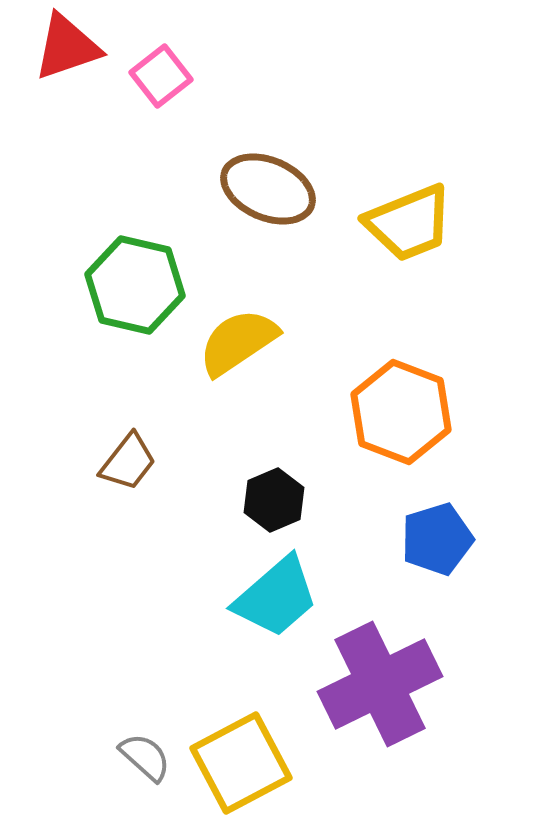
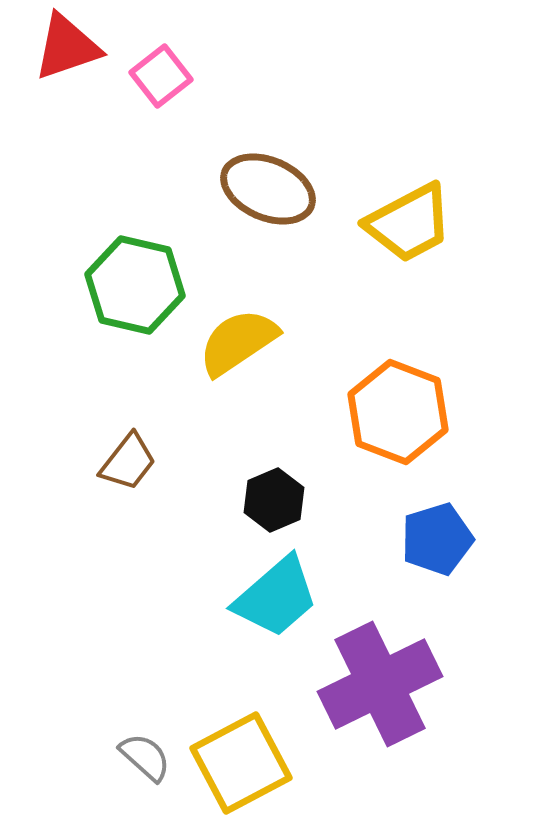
yellow trapezoid: rotated 6 degrees counterclockwise
orange hexagon: moved 3 px left
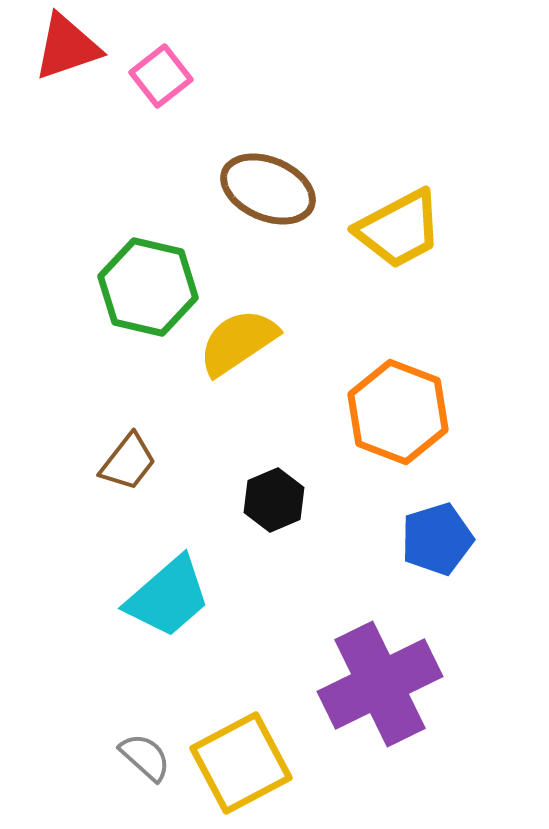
yellow trapezoid: moved 10 px left, 6 px down
green hexagon: moved 13 px right, 2 px down
cyan trapezoid: moved 108 px left
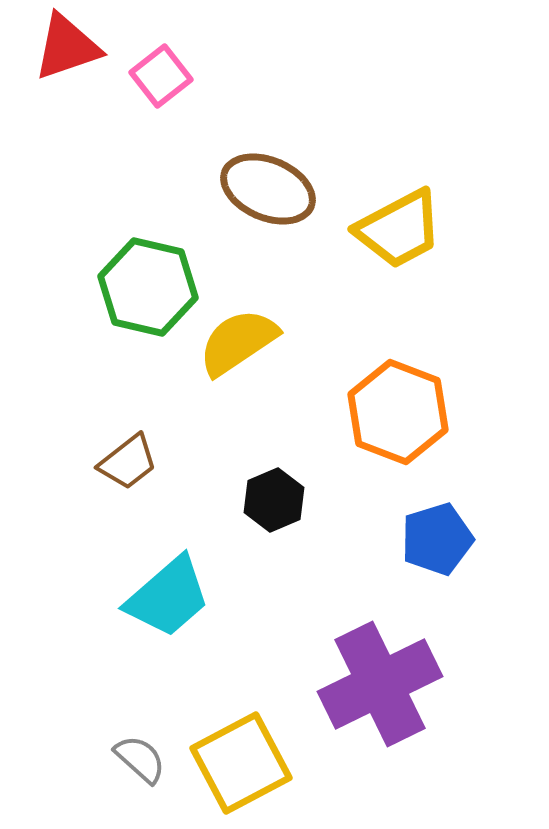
brown trapezoid: rotated 14 degrees clockwise
gray semicircle: moved 5 px left, 2 px down
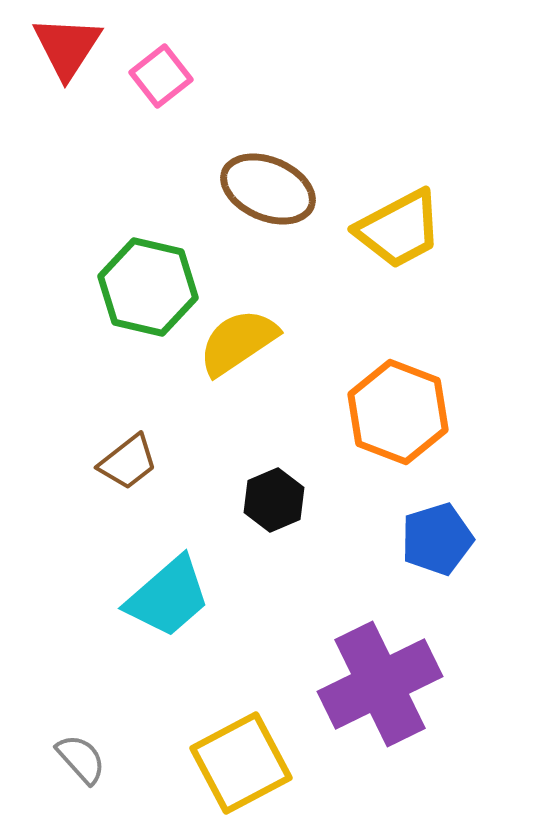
red triangle: rotated 38 degrees counterclockwise
gray semicircle: moved 59 px left; rotated 6 degrees clockwise
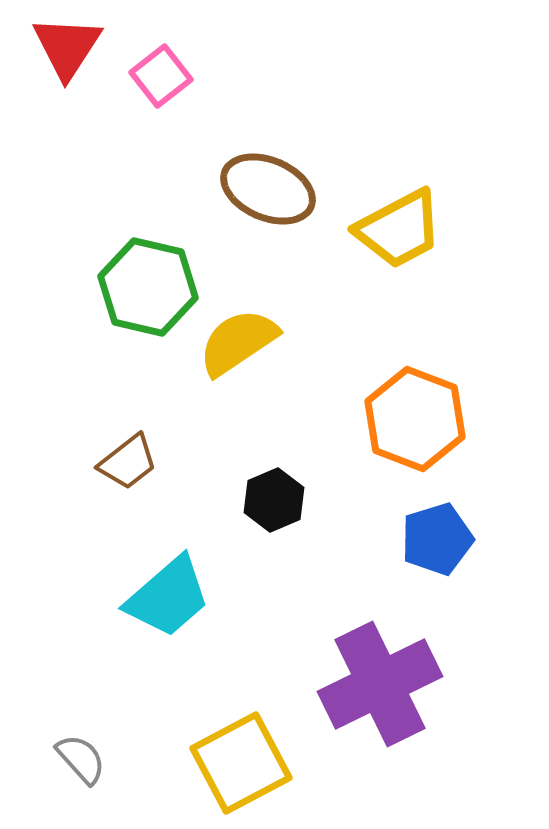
orange hexagon: moved 17 px right, 7 px down
